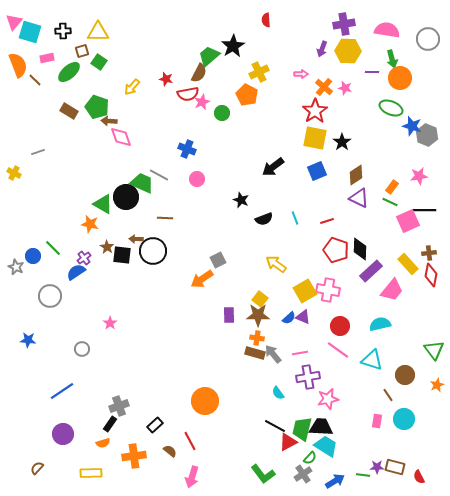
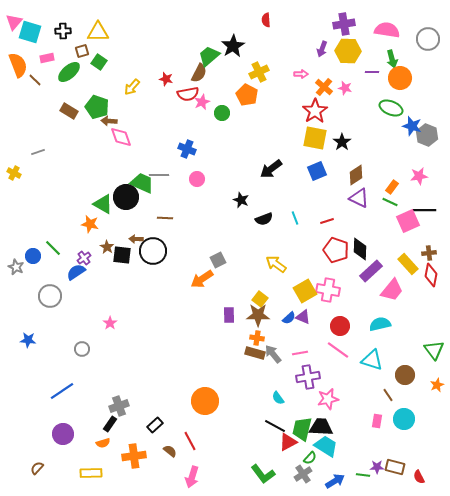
black arrow at (273, 167): moved 2 px left, 2 px down
gray line at (159, 175): rotated 30 degrees counterclockwise
cyan semicircle at (278, 393): moved 5 px down
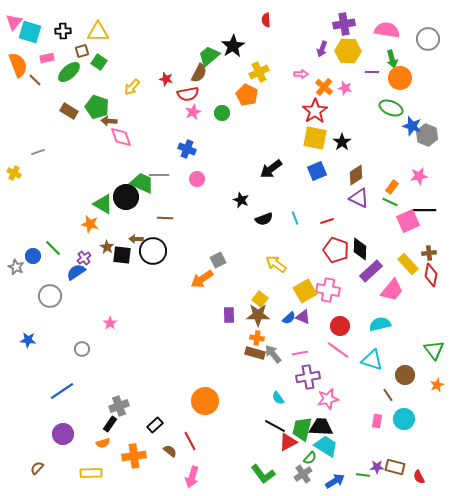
pink star at (202, 102): moved 9 px left, 10 px down
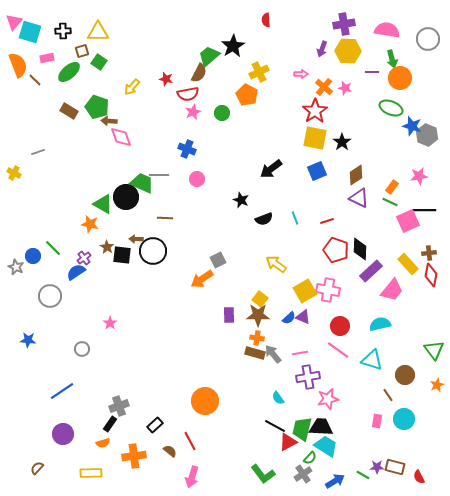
green line at (363, 475): rotated 24 degrees clockwise
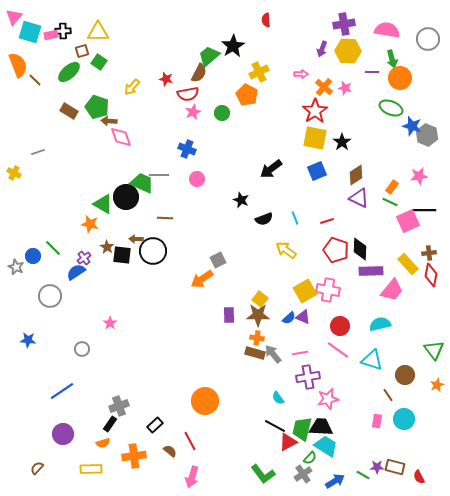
pink triangle at (14, 22): moved 5 px up
pink rectangle at (47, 58): moved 4 px right, 23 px up
yellow arrow at (276, 264): moved 10 px right, 14 px up
purple rectangle at (371, 271): rotated 40 degrees clockwise
yellow rectangle at (91, 473): moved 4 px up
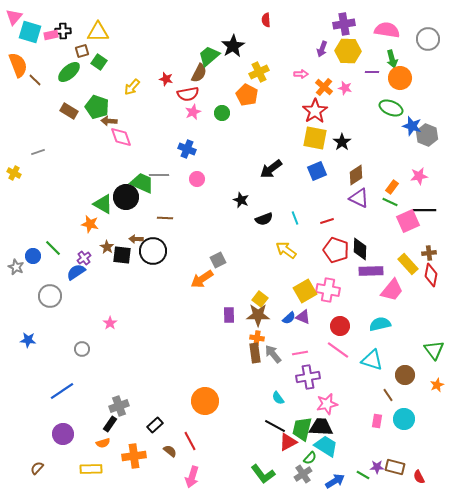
brown rectangle at (255, 353): rotated 66 degrees clockwise
pink star at (328, 399): moved 1 px left, 5 px down
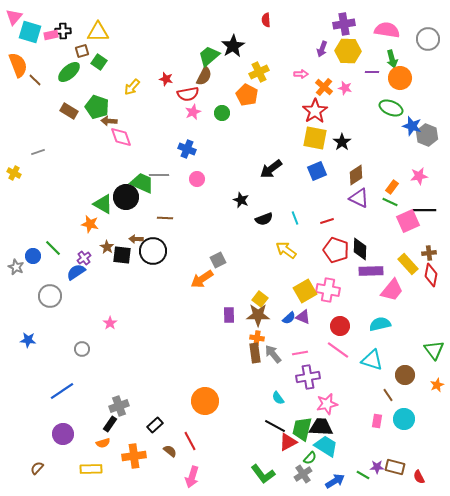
brown semicircle at (199, 73): moved 5 px right, 3 px down
